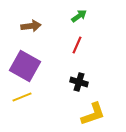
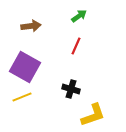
red line: moved 1 px left, 1 px down
purple square: moved 1 px down
black cross: moved 8 px left, 7 px down
yellow L-shape: moved 1 px down
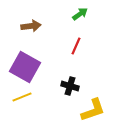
green arrow: moved 1 px right, 2 px up
black cross: moved 1 px left, 3 px up
yellow L-shape: moved 5 px up
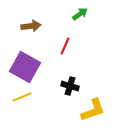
red line: moved 11 px left
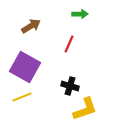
green arrow: rotated 35 degrees clockwise
brown arrow: rotated 24 degrees counterclockwise
red line: moved 4 px right, 2 px up
yellow L-shape: moved 8 px left, 1 px up
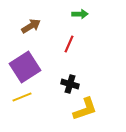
purple square: rotated 28 degrees clockwise
black cross: moved 2 px up
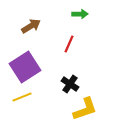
black cross: rotated 18 degrees clockwise
